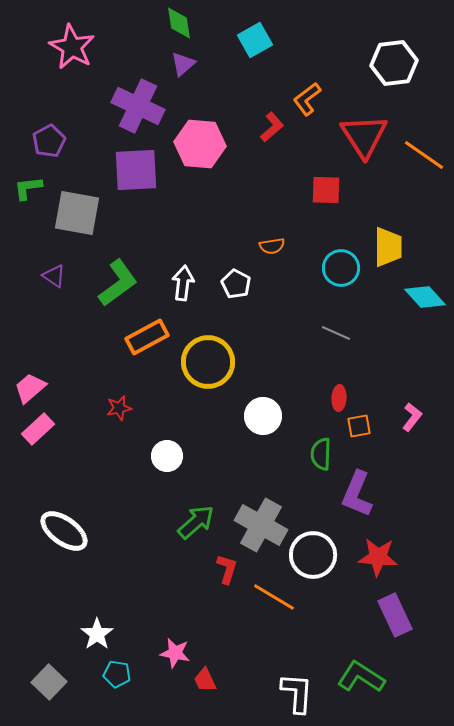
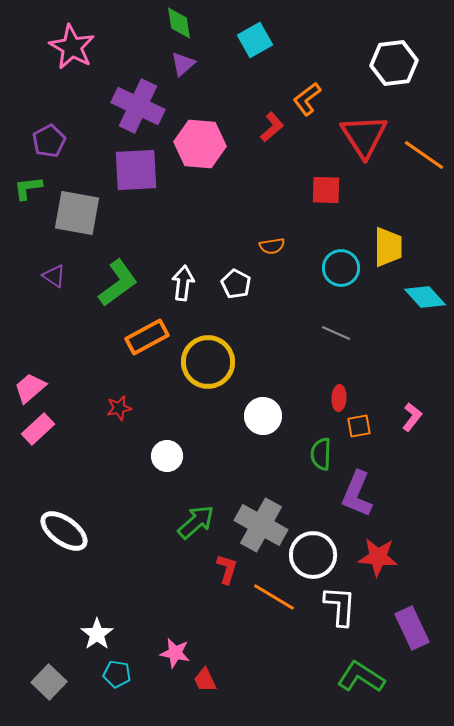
purple rectangle at (395, 615): moved 17 px right, 13 px down
white L-shape at (297, 693): moved 43 px right, 87 px up
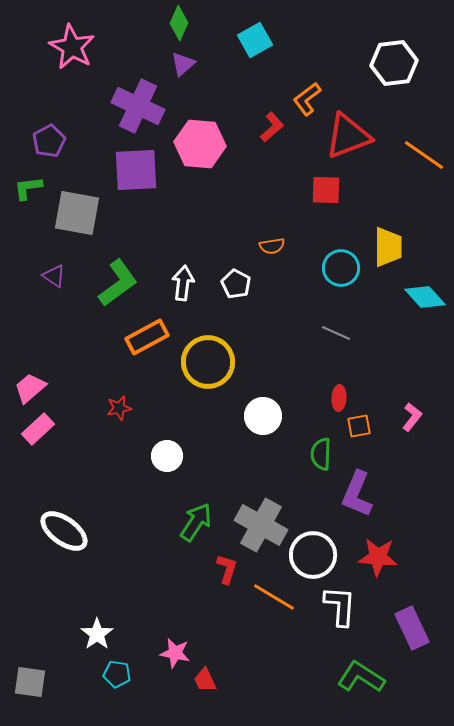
green diamond at (179, 23): rotated 32 degrees clockwise
red triangle at (364, 136): moved 16 px left; rotated 42 degrees clockwise
green arrow at (196, 522): rotated 15 degrees counterclockwise
gray square at (49, 682): moved 19 px left; rotated 36 degrees counterclockwise
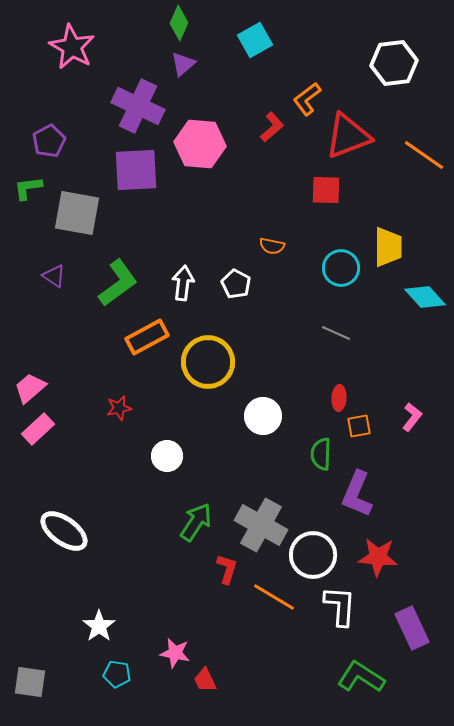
orange semicircle at (272, 246): rotated 20 degrees clockwise
white star at (97, 634): moved 2 px right, 8 px up
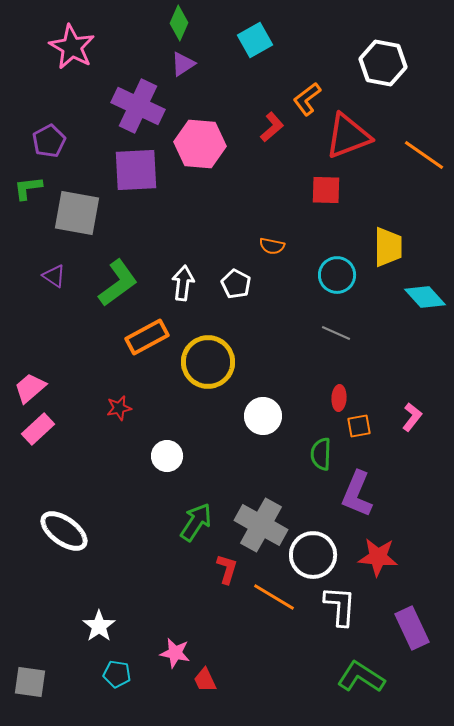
white hexagon at (394, 63): moved 11 px left; rotated 18 degrees clockwise
purple triangle at (183, 64): rotated 8 degrees clockwise
cyan circle at (341, 268): moved 4 px left, 7 px down
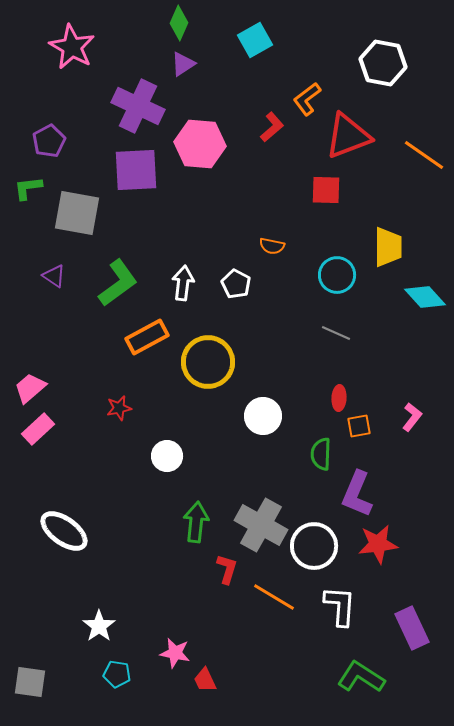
green arrow at (196, 522): rotated 27 degrees counterclockwise
white circle at (313, 555): moved 1 px right, 9 px up
red star at (378, 557): moved 13 px up; rotated 12 degrees counterclockwise
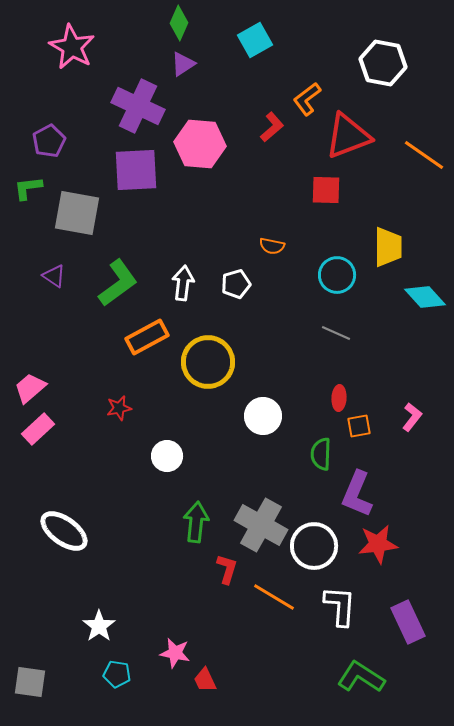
white pentagon at (236, 284): rotated 28 degrees clockwise
purple rectangle at (412, 628): moved 4 px left, 6 px up
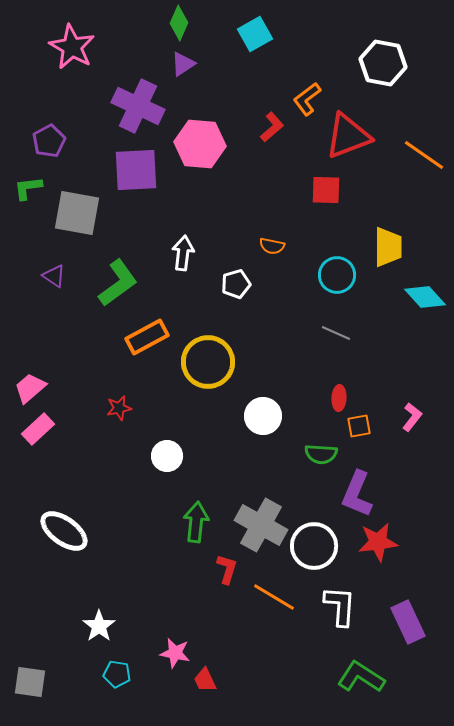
cyan square at (255, 40): moved 6 px up
white arrow at (183, 283): moved 30 px up
green semicircle at (321, 454): rotated 88 degrees counterclockwise
red star at (378, 544): moved 2 px up
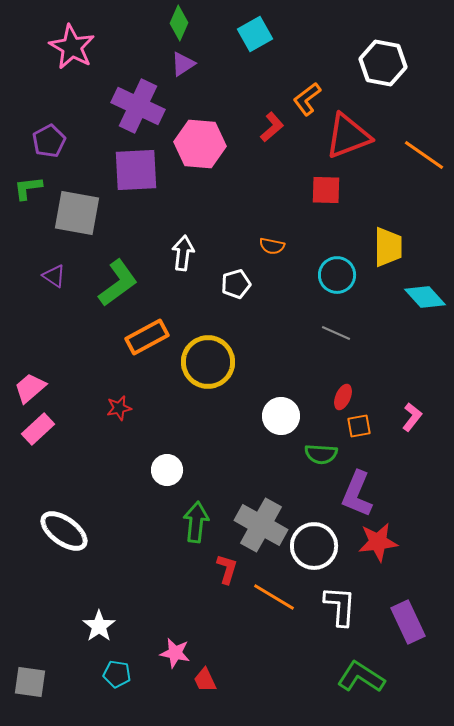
red ellipse at (339, 398): moved 4 px right, 1 px up; rotated 20 degrees clockwise
white circle at (263, 416): moved 18 px right
white circle at (167, 456): moved 14 px down
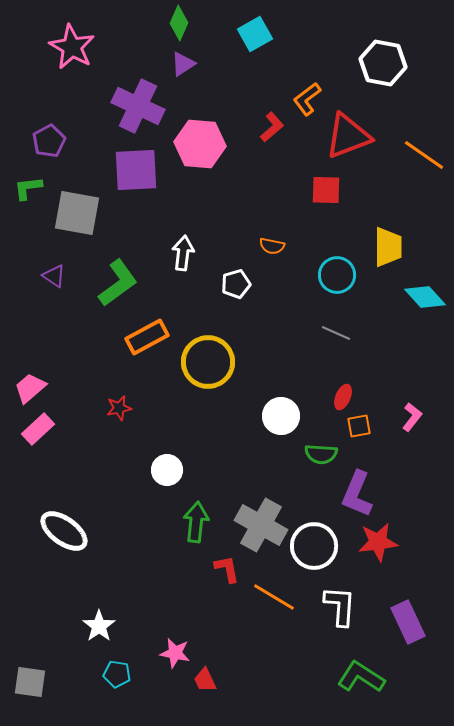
red L-shape at (227, 569): rotated 28 degrees counterclockwise
